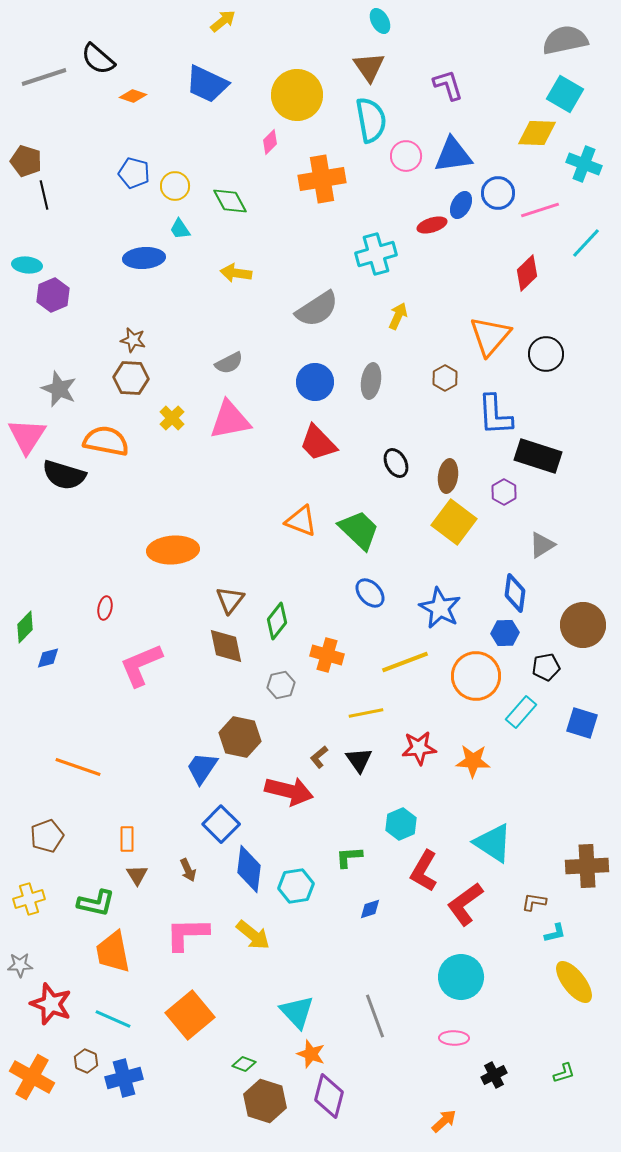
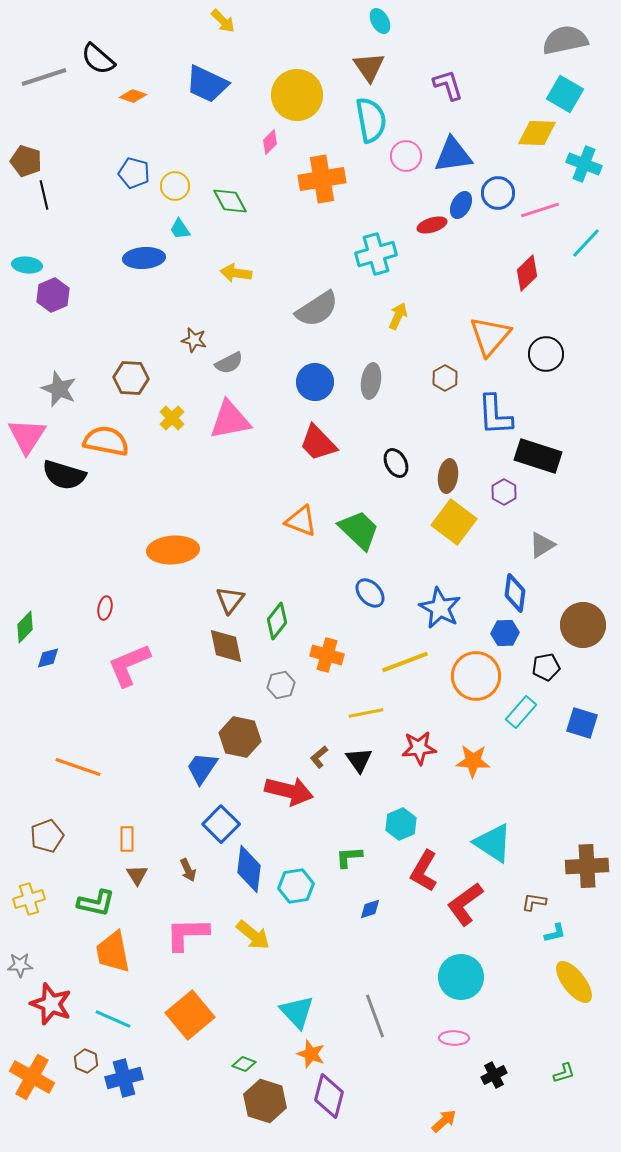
yellow arrow at (223, 21): rotated 84 degrees clockwise
brown star at (133, 340): moved 61 px right
pink L-shape at (141, 665): moved 12 px left
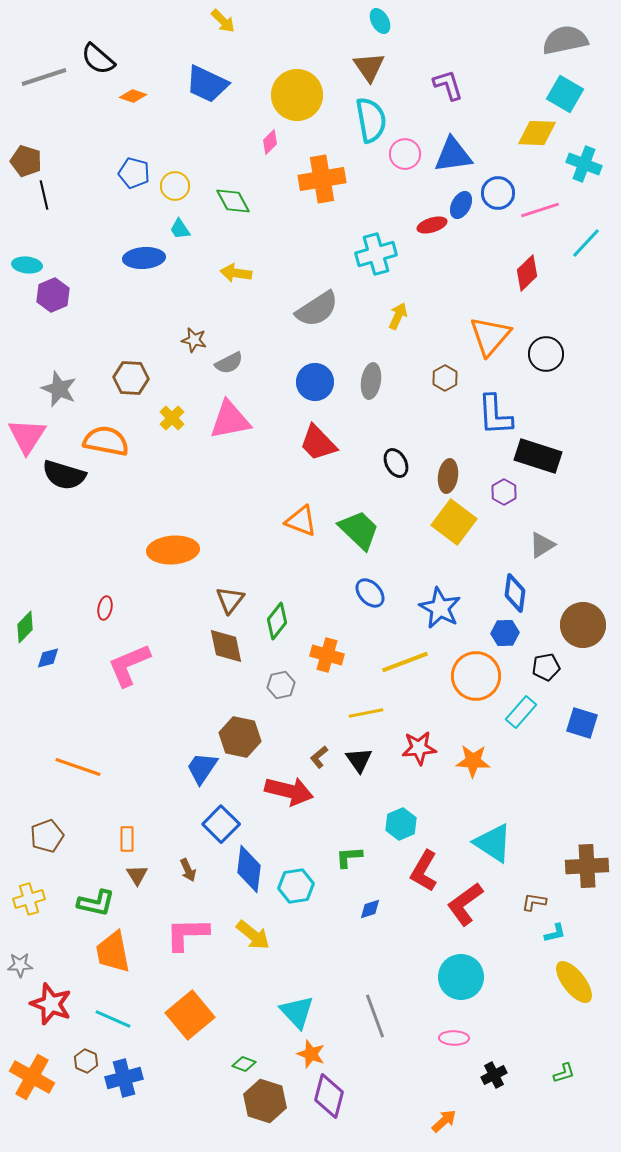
pink circle at (406, 156): moved 1 px left, 2 px up
green diamond at (230, 201): moved 3 px right
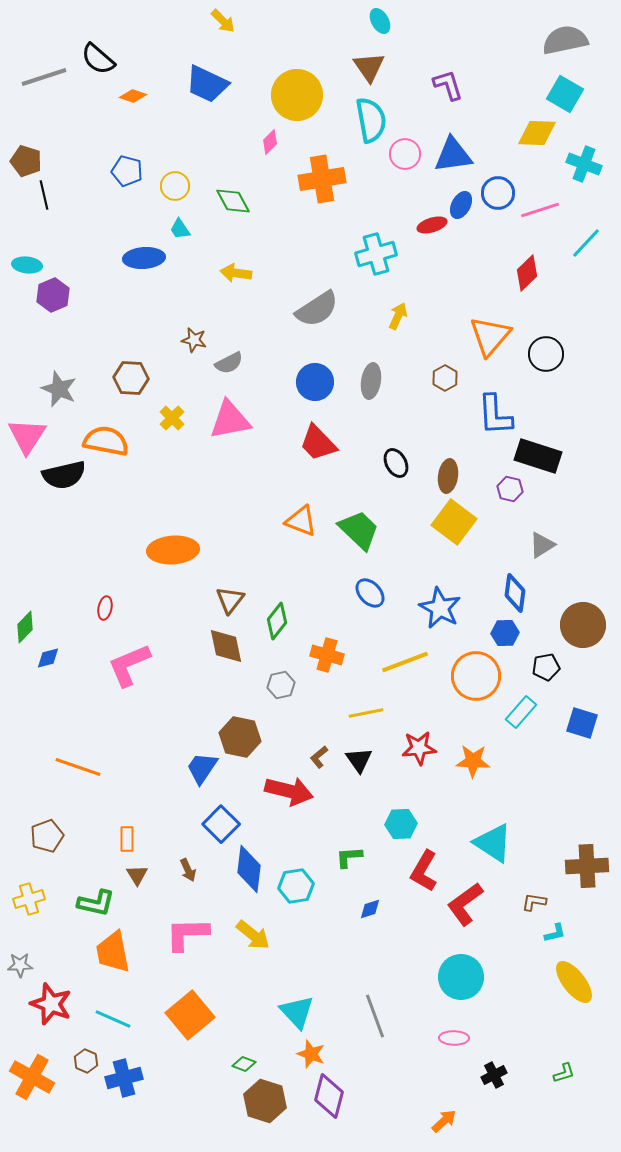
blue pentagon at (134, 173): moved 7 px left, 2 px up
black semicircle at (64, 475): rotated 30 degrees counterclockwise
purple hexagon at (504, 492): moved 6 px right, 3 px up; rotated 15 degrees counterclockwise
cyan hexagon at (401, 824): rotated 20 degrees clockwise
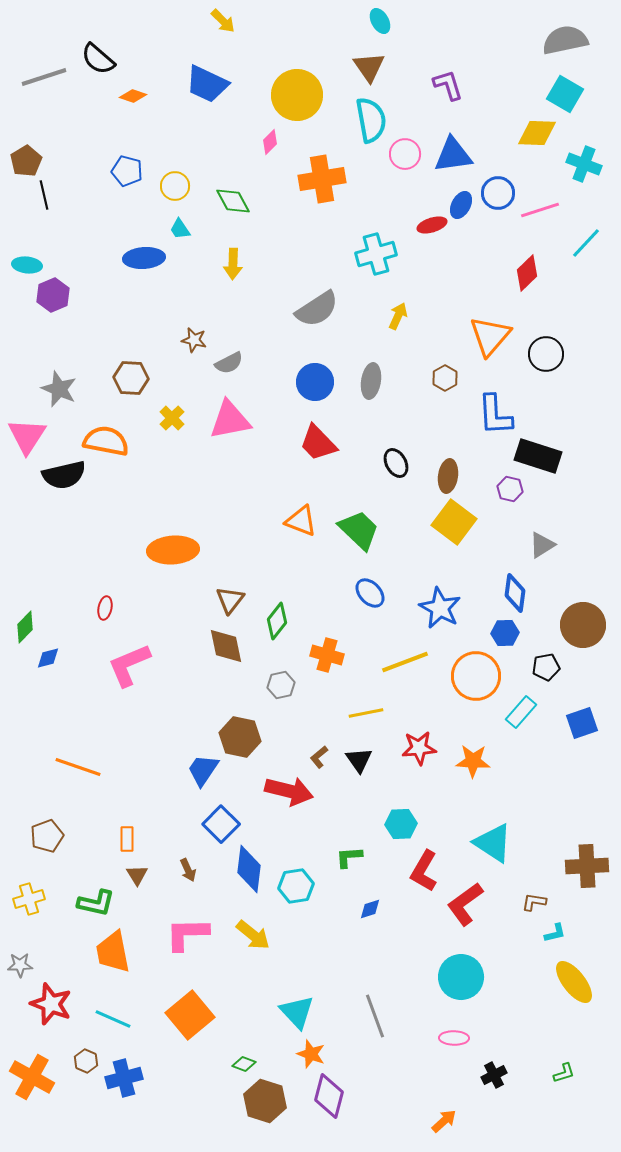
brown pentagon at (26, 161): rotated 24 degrees clockwise
yellow arrow at (236, 273): moved 3 px left, 9 px up; rotated 96 degrees counterclockwise
blue square at (582, 723): rotated 36 degrees counterclockwise
blue trapezoid at (202, 768): moved 1 px right, 2 px down
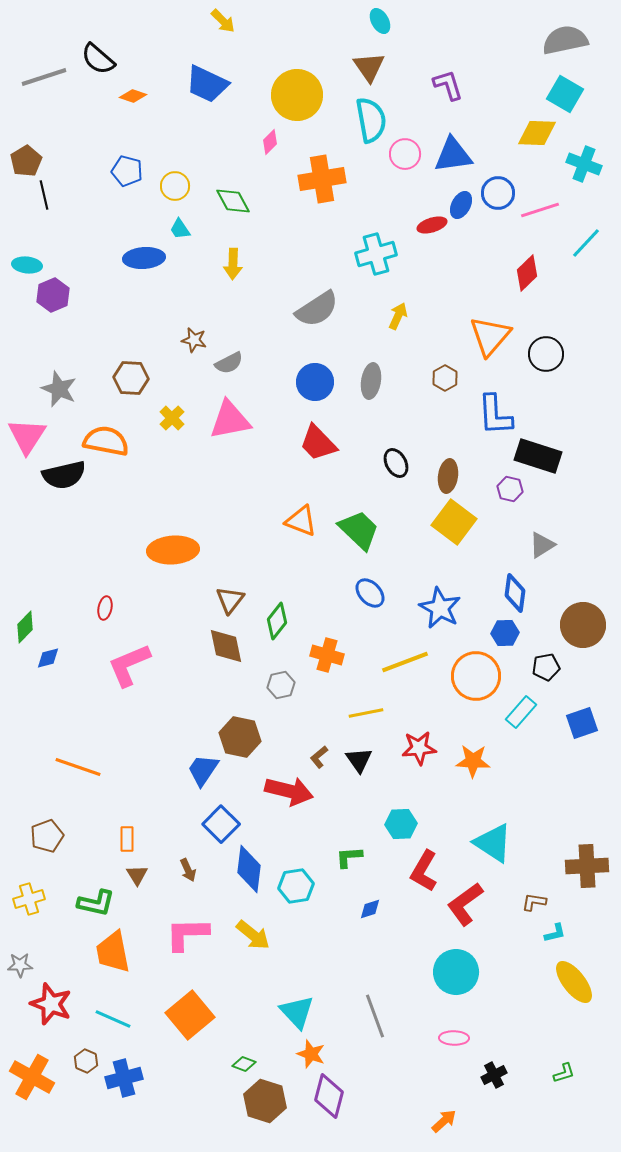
cyan circle at (461, 977): moved 5 px left, 5 px up
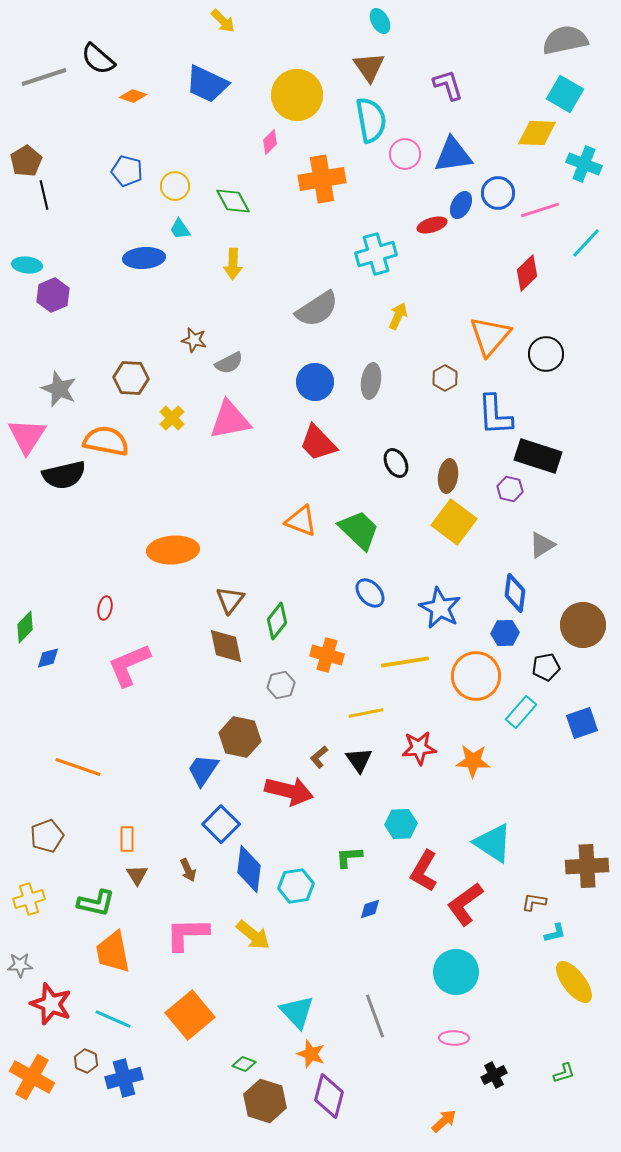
yellow line at (405, 662): rotated 12 degrees clockwise
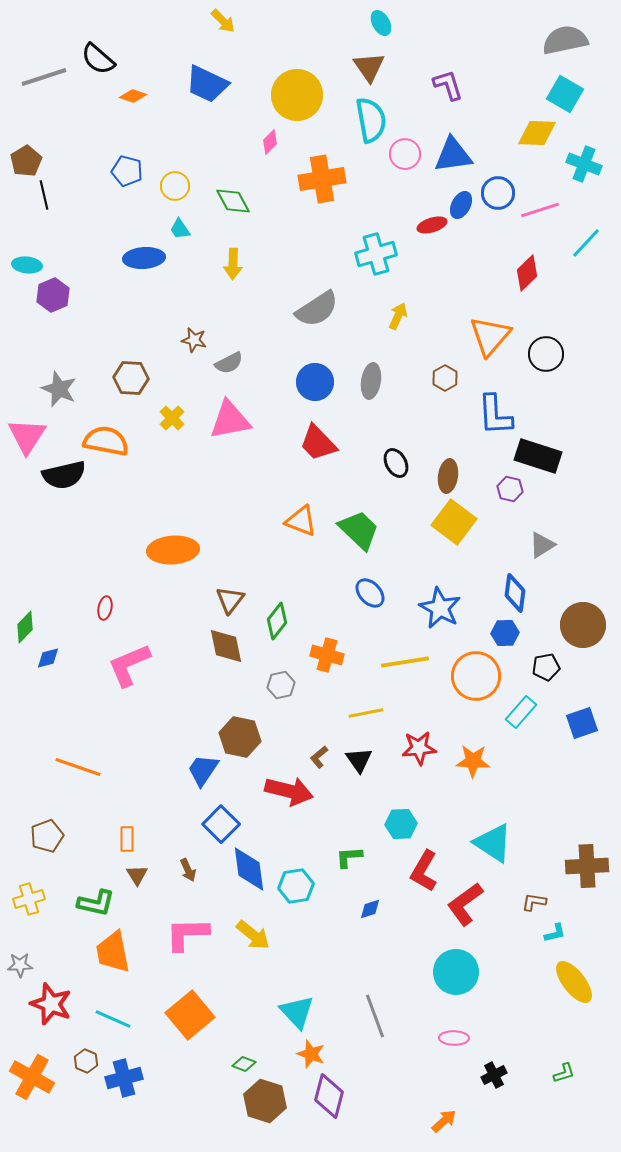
cyan ellipse at (380, 21): moved 1 px right, 2 px down
blue diamond at (249, 869): rotated 15 degrees counterclockwise
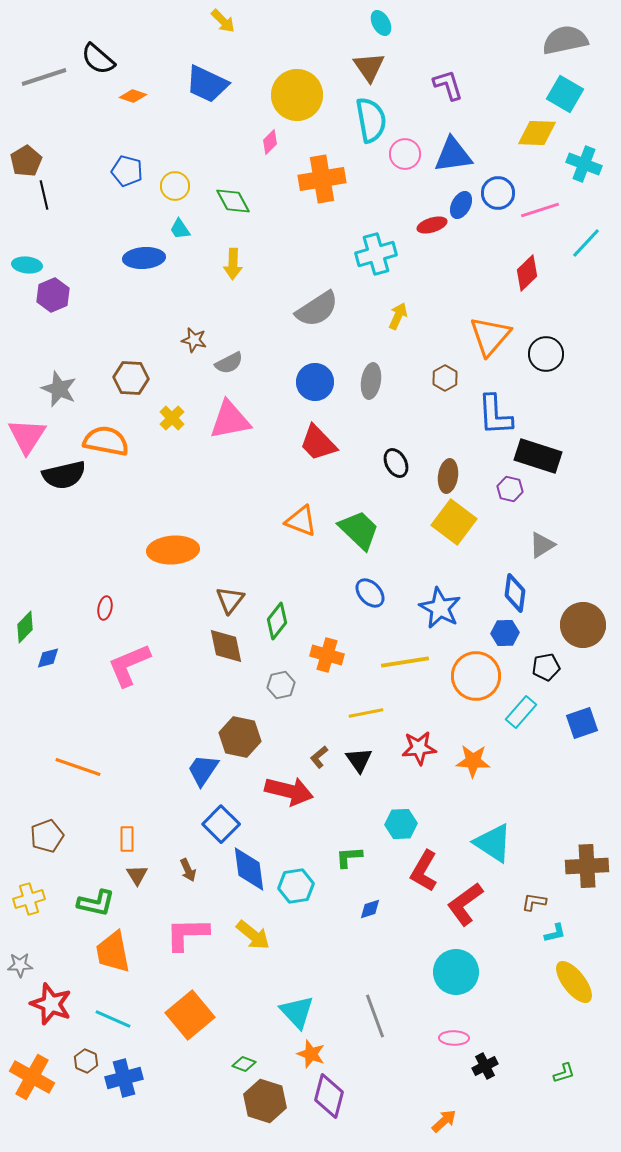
black cross at (494, 1075): moved 9 px left, 9 px up
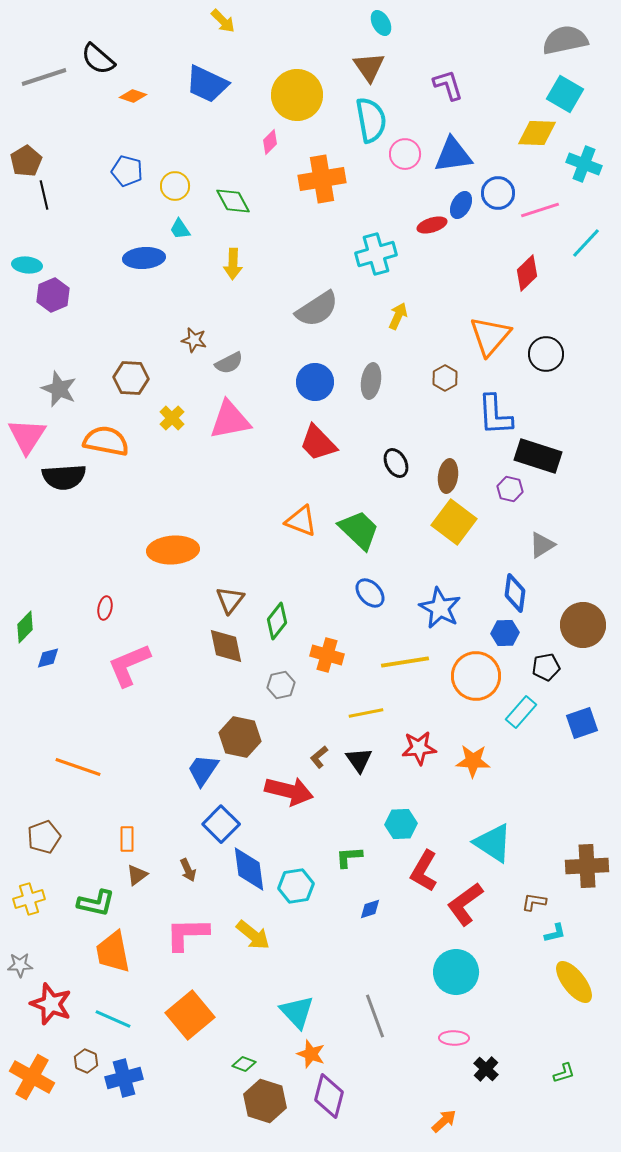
black semicircle at (64, 475): moved 2 px down; rotated 9 degrees clockwise
brown pentagon at (47, 836): moved 3 px left, 1 px down
brown triangle at (137, 875): rotated 25 degrees clockwise
black cross at (485, 1066): moved 1 px right, 3 px down; rotated 20 degrees counterclockwise
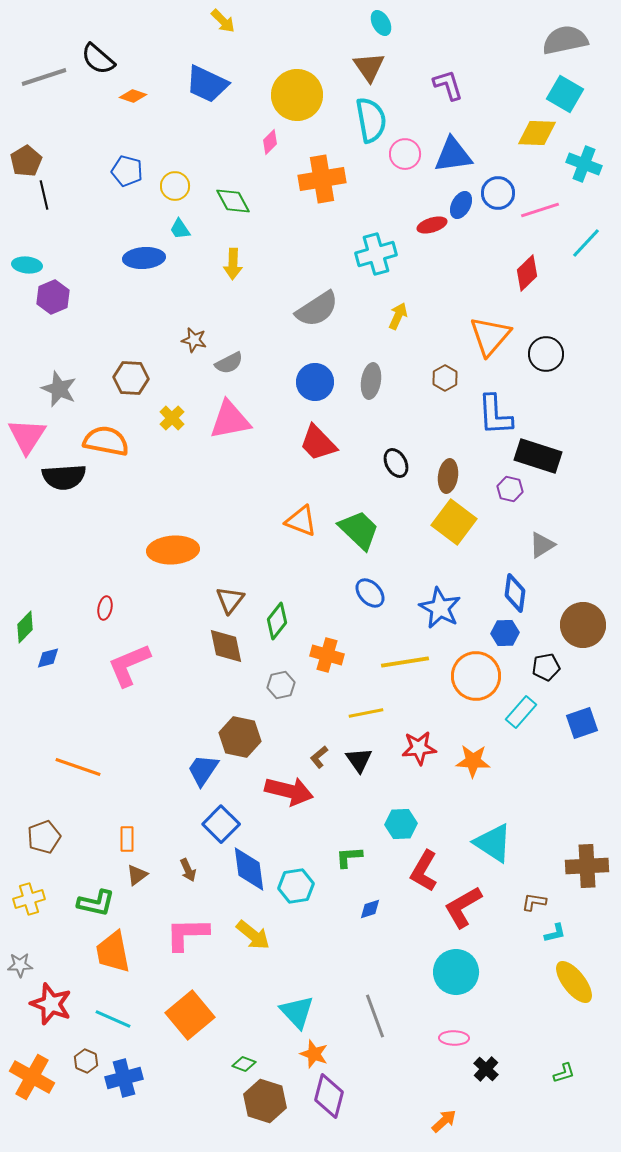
purple hexagon at (53, 295): moved 2 px down
red L-shape at (465, 904): moved 2 px left, 3 px down; rotated 6 degrees clockwise
orange star at (311, 1054): moved 3 px right
